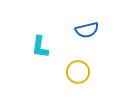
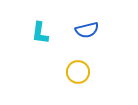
cyan L-shape: moved 14 px up
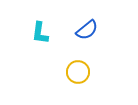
blue semicircle: rotated 25 degrees counterclockwise
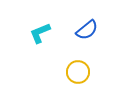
cyan L-shape: rotated 60 degrees clockwise
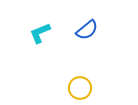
yellow circle: moved 2 px right, 16 px down
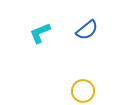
yellow circle: moved 3 px right, 3 px down
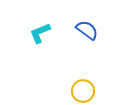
blue semicircle: rotated 105 degrees counterclockwise
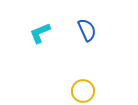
blue semicircle: rotated 30 degrees clockwise
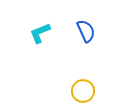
blue semicircle: moved 1 px left, 1 px down
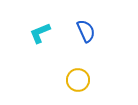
yellow circle: moved 5 px left, 11 px up
